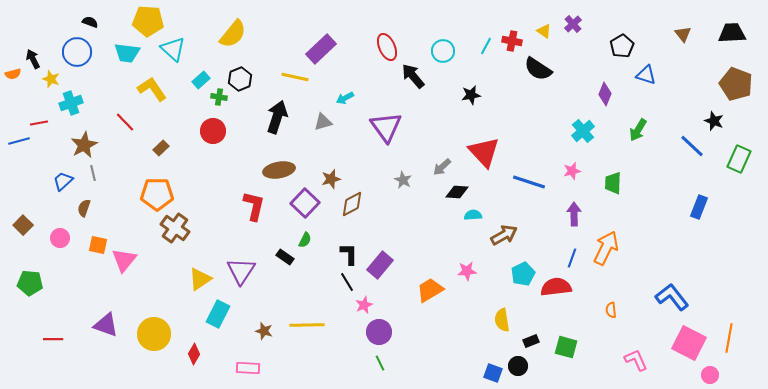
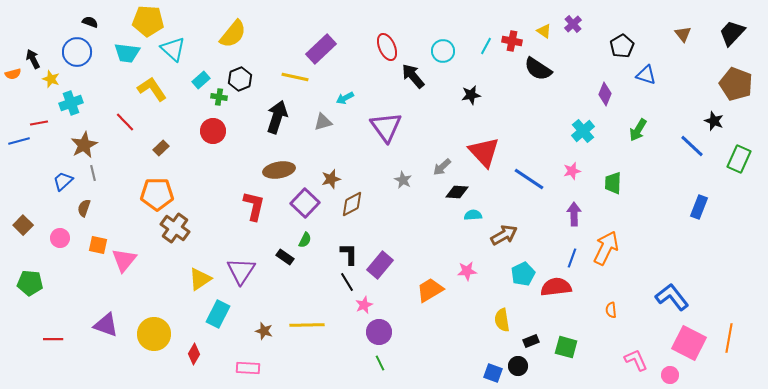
black trapezoid at (732, 33): rotated 44 degrees counterclockwise
blue line at (529, 182): moved 3 px up; rotated 16 degrees clockwise
pink circle at (710, 375): moved 40 px left
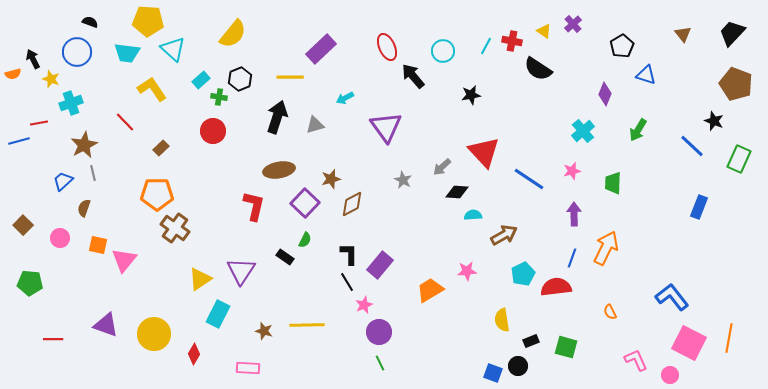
yellow line at (295, 77): moved 5 px left; rotated 12 degrees counterclockwise
gray triangle at (323, 122): moved 8 px left, 3 px down
orange semicircle at (611, 310): moved 1 px left, 2 px down; rotated 21 degrees counterclockwise
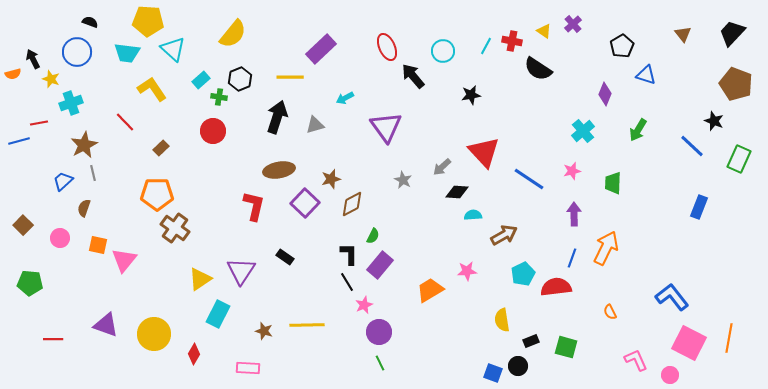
green semicircle at (305, 240): moved 68 px right, 4 px up
